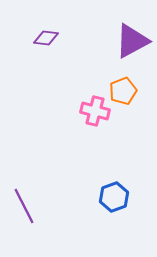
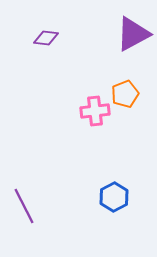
purple triangle: moved 1 px right, 7 px up
orange pentagon: moved 2 px right, 3 px down
pink cross: rotated 20 degrees counterclockwise
blue hexagon: rotated 8 degrees counterclockwise
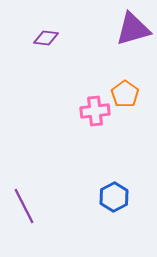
purple triangle: moved 5 px up; rotated 12 degrees clockwise
orange pentagon: rotated 16 degrees counterclockwise
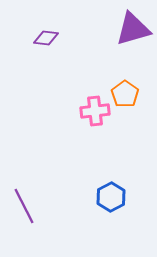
blue hexagon: moved 3 px left
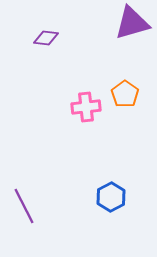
purple triangle: moved 1 px left, 6 px up
pink cross: moved 9 px left, 4 px up
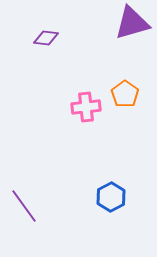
purple line: rotated 9 degrees counterclockwise
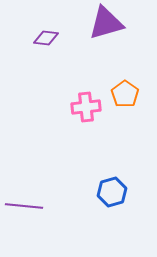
purple triangle: moved 26 px left
blue hexagon: moved 1 px right, 5 px up; rotated 12 degrees clockwise
purple line: rotated 48 degrees counterclockwise
